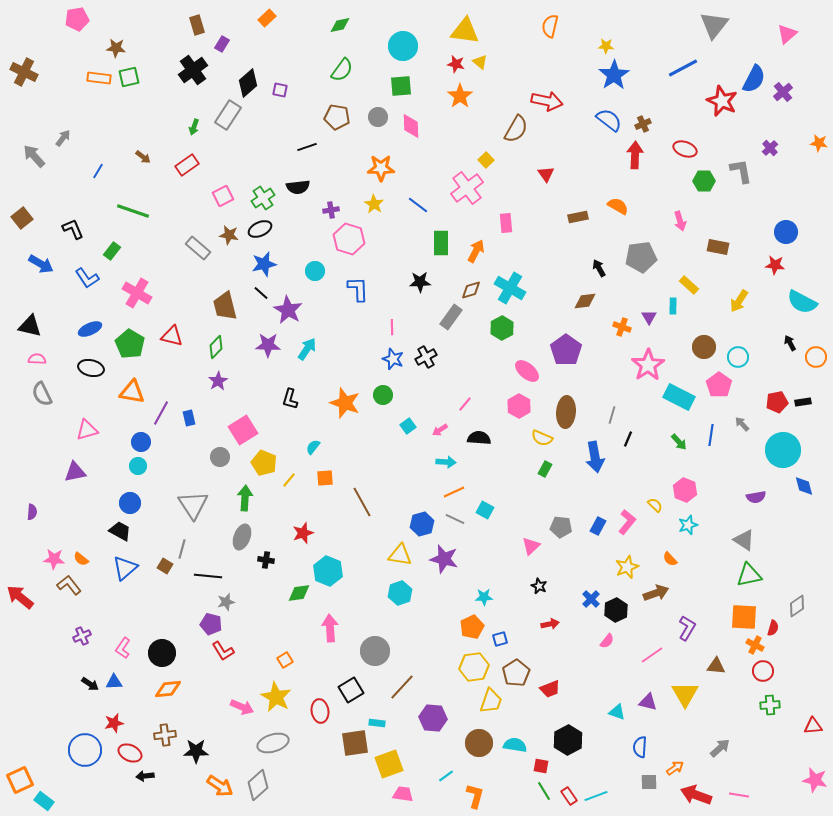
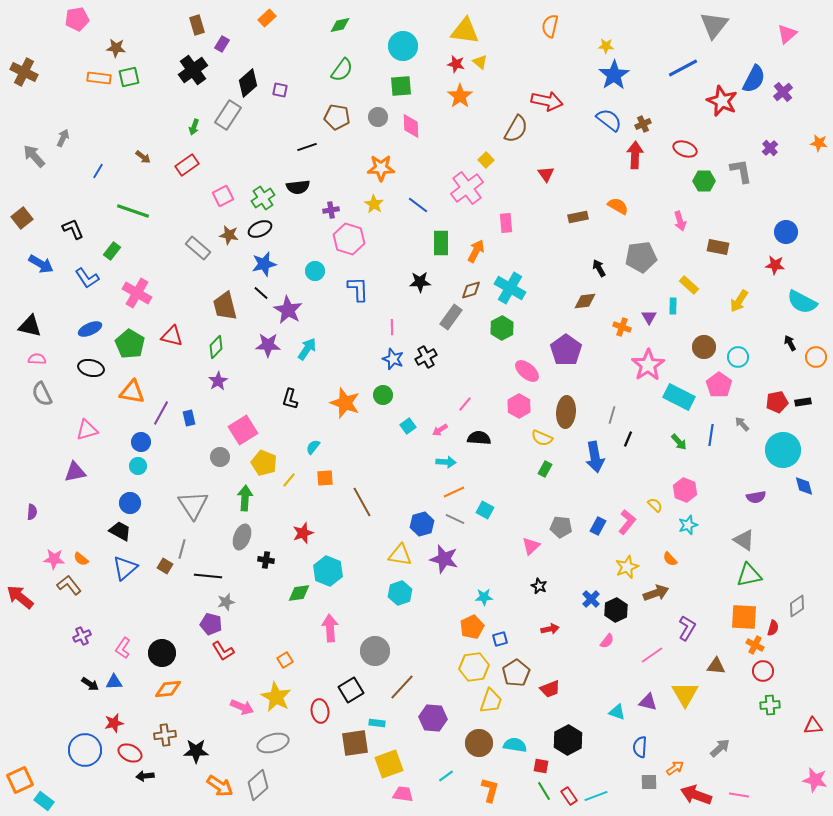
gray arrow at (63, 138): rotated 12 degrees counterclockwise
red arrow at (550, 624): moved 5 px down
orange L-shape at (475, 796): moved 15 px right, 6 px up
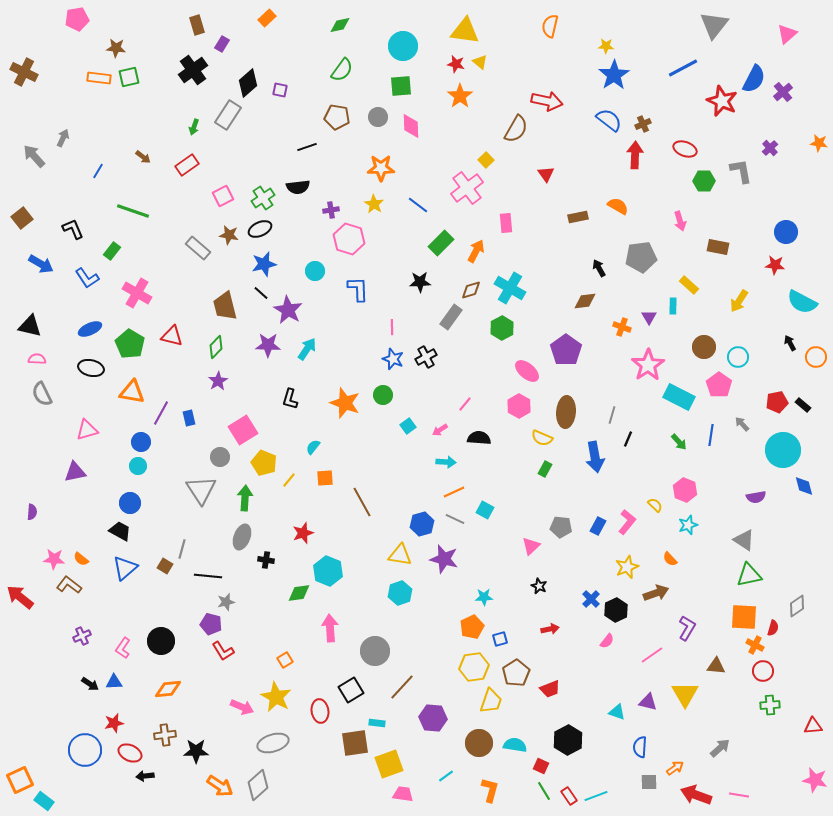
green rectangle at (441, 243): rotated 45 degrees clockwise
black rectangle at (803, 402): moved 3 px down; rotated 49 degrees clockwise
gray triangle at (193, 505): moved 8 px right, 15 px up
brown L-shape at (69, 585): rotated 15 degrees counterclockwise
black circle at (162, 653): moved 1 px left, 12 px up
red square at (541, 766): rotated 14 degrees clockwise
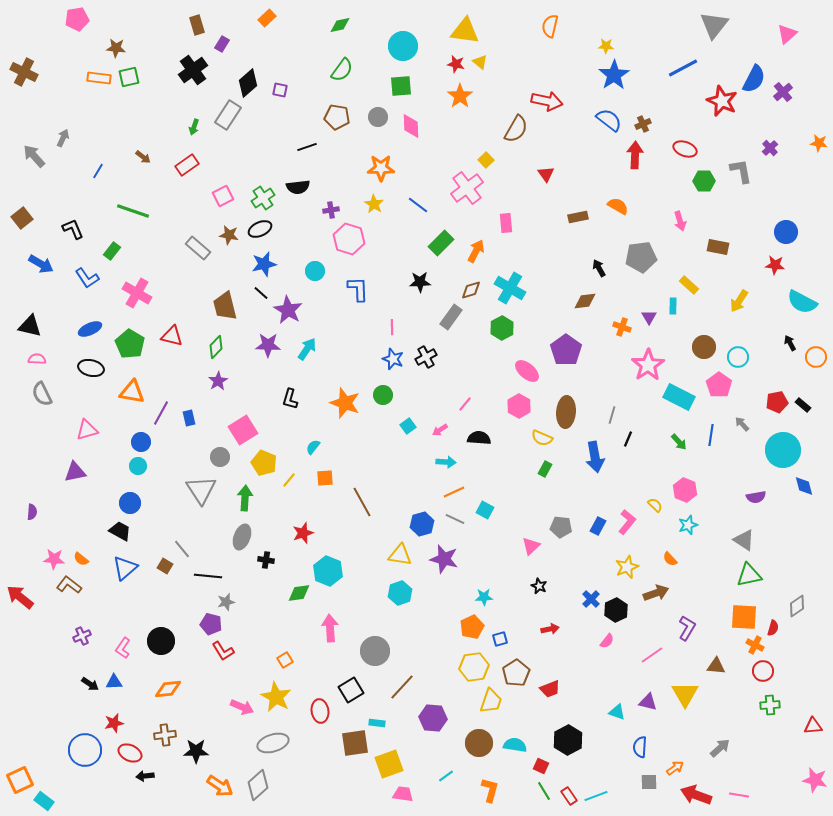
gray line at (182, 549): rotated 54 degrees counterclockwise
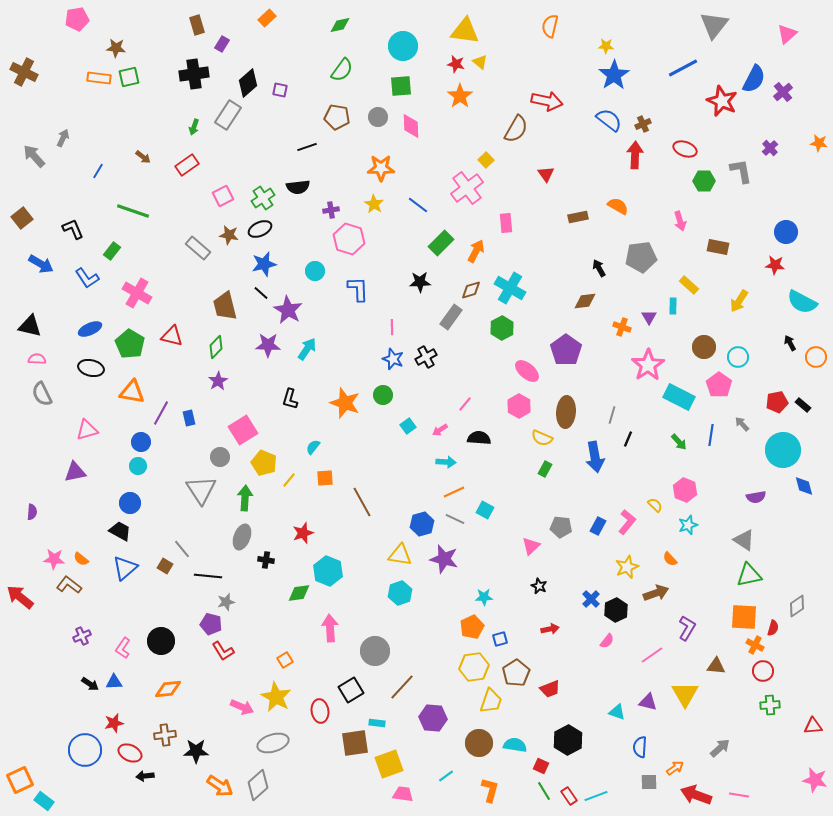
black cross at (193, 70): moved 1 px right, 4 px down; rotated 28 degrees clockwise
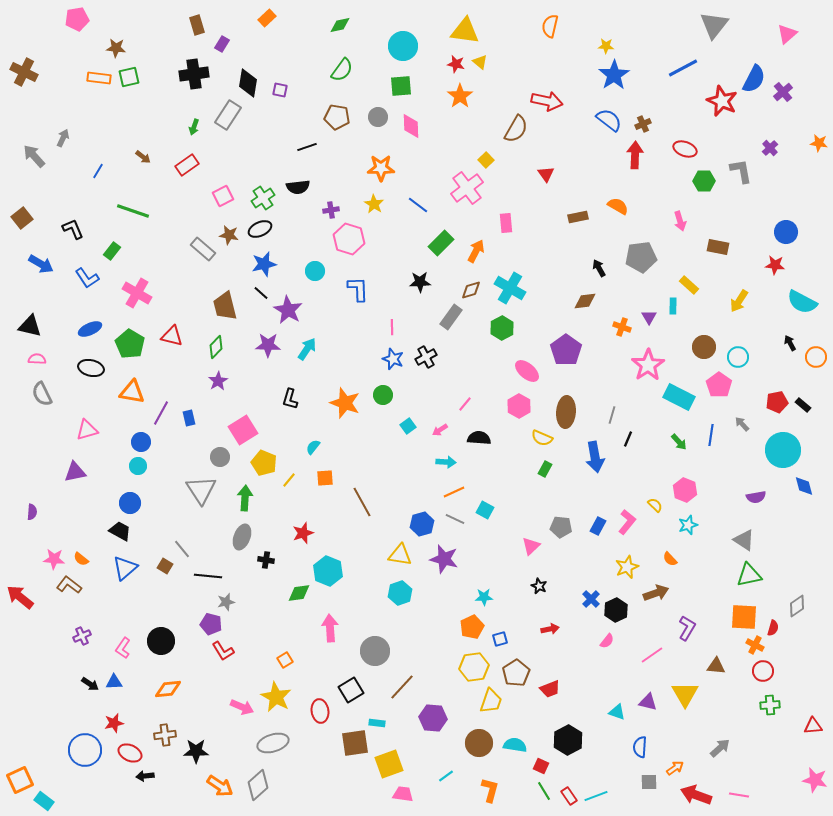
black diamond at (248, 83): rotated 40 degrees counterclockwise
gray rectangle at (198, 248): moved 5 px right, 1 px down
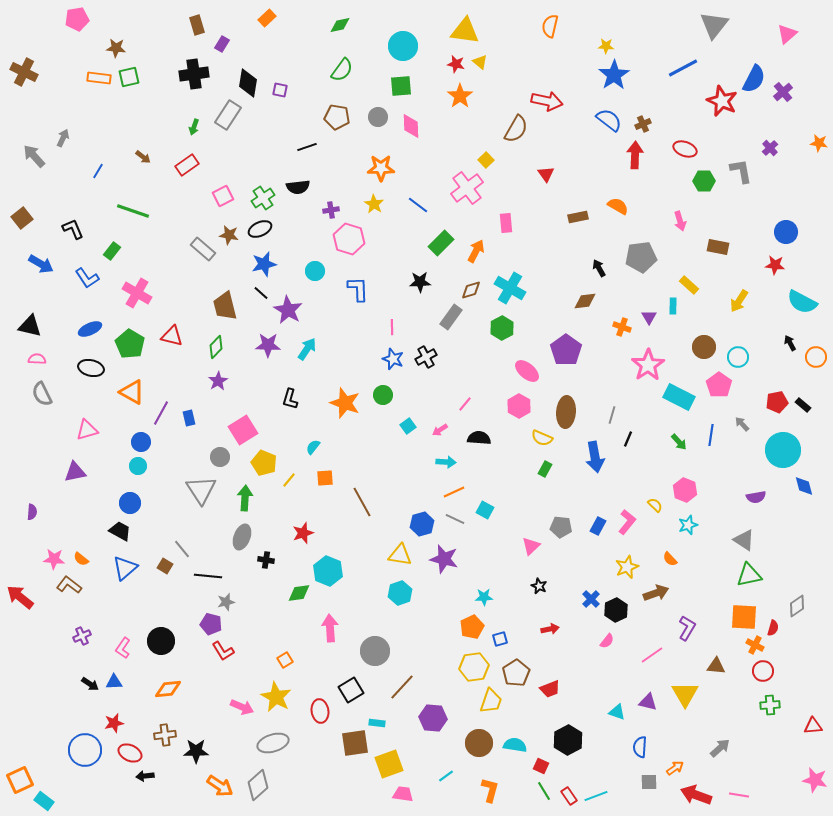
orange triangle at (132, 392): rotated 20 degrees clockwise
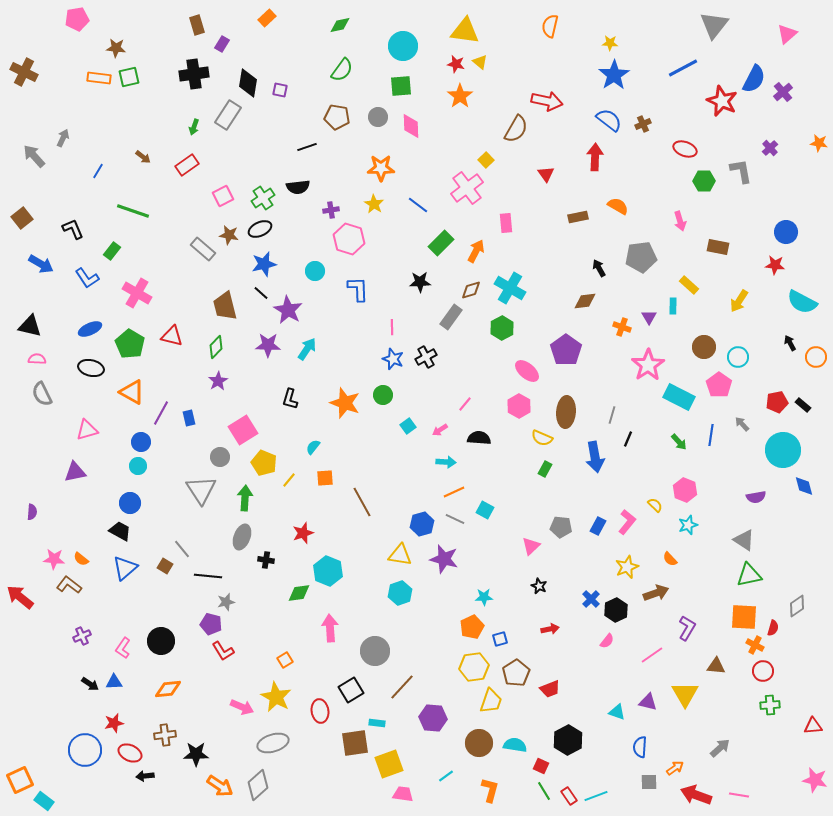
yellow star at (606, 46): moved 4 px right, 3 px up
red arrow at (635, 155): moved 40 px left, 2 px down
black star at (196, 751): moved 3 px down
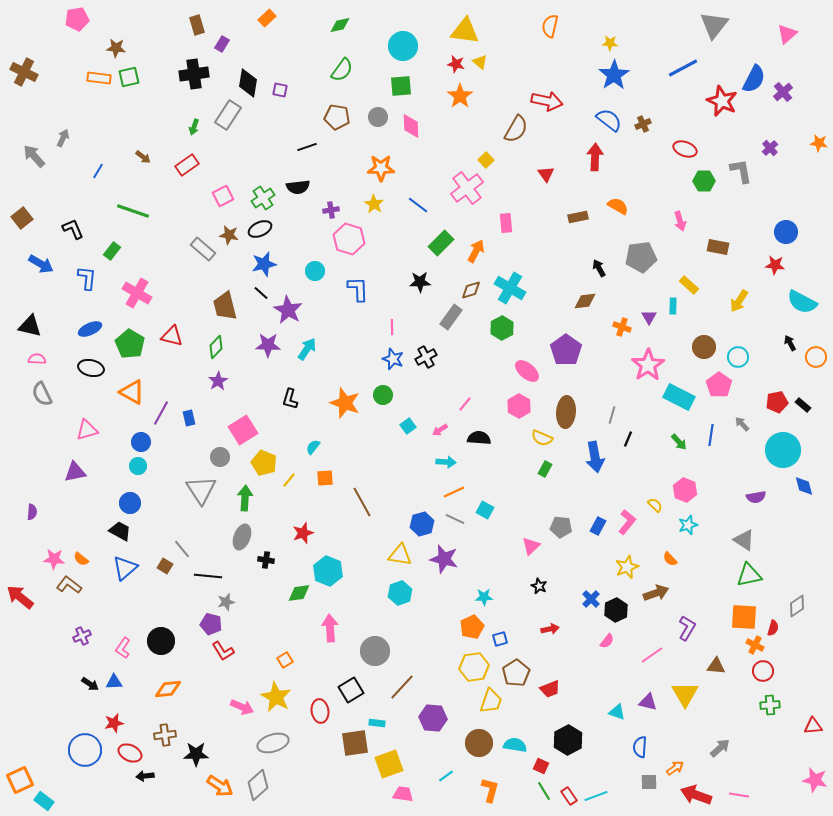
blue L-shape at (87, 278): rotated 140 degrees counterclockwise
